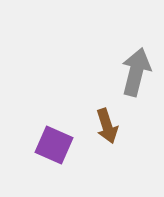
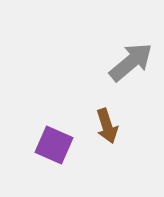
gray arrow: moved 5 px left, 10 px up; rotated 36 degrees clockwise
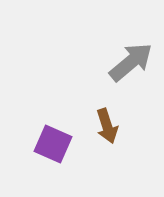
purple square: moved 1 px left, 1 px up
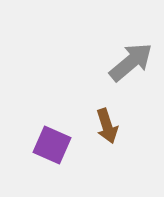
purple square: moved 1 px left, 1 px down
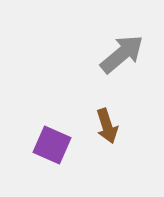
gray arrow: moved 9 px left, 8 px up
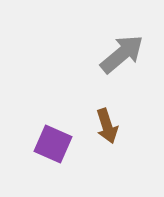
purple square: moved 1 px right, 1 px up
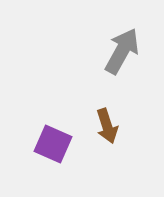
gray arrow: moved 3 px up; rotated 21 degrees counterclockwise
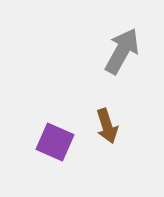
purple square: moved 2 px right, 2 px up
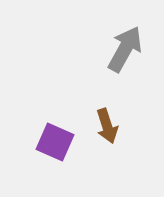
gray arrow: moved 3 px right, 2 px up
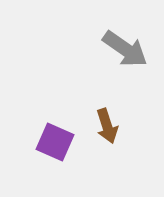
gray arrow: rotated 96 degrees clockwise
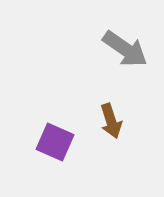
brown arrow: moved 4 px right, 5 px up
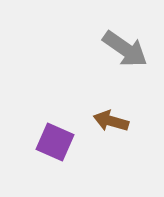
brown arrow: rotated 124 degrees clockwise
